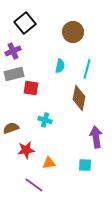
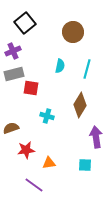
brown diamond: moved 1 px right, 7 px down; rotated 20 degrees clockwise
cyan cross: moved 2 px right, 4 px up
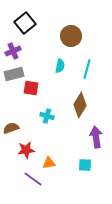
brown circle: moved 2 px left, 4 px down
purple line: moved 1 px left, 6 px up
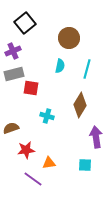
brown circle: moved 2 px left, 2 px down
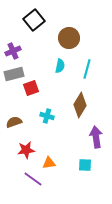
black square: moved 9 px right, 3 px up
red square: rotated 28 degrees counterclockwise
brown semicircle: moved 3 px right, 6 px up
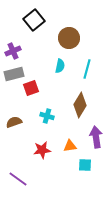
red star: moved 16 px right
orange triangle: moved 21 px right, 17 px up
purple line: moved 15 px left
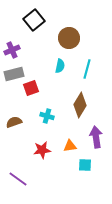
purple cross: moved 1 px left, 1 px up
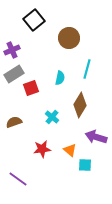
cyan semicircle: moved 12 px down
gray rectangle: rotated 18 degrees counterclockwise
cyan cross: moved 5 px right, 1 px down; rotated 24 degrees clockwise
purple arrow: rotated 65 degrees counterclockwise
orange triangle: moved 4 px down; rotated 48 degrees clockwise
red star: moved 1 px up
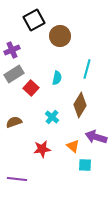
black square: rotated 10 degrees clockwise
brown circle: moved 9 px left, 2 px up
cyan semicircle: moved 3 px left
red square: rotated 28 degrees counterclockwise
orange triangle: moved 3 px right, 4 px up
purple line: moved 1 px left; rotated 30 degrees counterclockwise
